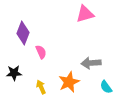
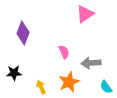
pink triangle: rotated 18 degrees counterclockwise
pink semicircle: moved 23 px right
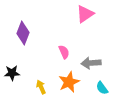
black star: moved 2 px left
cyan semicircle: moved 4 px left, 1 px down
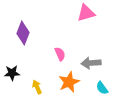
pink triangle: moved 1 px right, 1 px up; rotated 18 degrees clockwise
pink semicircle: moved 4 px left, 2 px down
yellow arrow: moved 4 px left
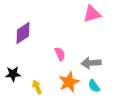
pink triangle: moved 6 px right, 1 px down
purple diamond: rotated 35 degrees clockwise
black star: moved 1 px right, 1 px down
cyan semicircle: moved 8 px left, 2 px up
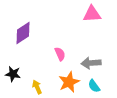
pink triangle: rotated 12 degrees clockwise
black star: rotated 14 degrees clockwise
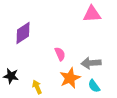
black star: moved 2 px left, 2 px down
orange star: moved 1 px right, 4 px up
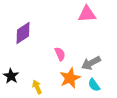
pink triangle: moved 5 px left
gray arrow: rotated 24 degrees counterclockwise
black star: rotated 21 degrees clockwise
cyan semicircle: moved 1 px up
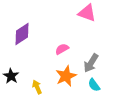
pink triangle: moved 1 px up; rotated 24 degrees clockwise
purple diamond: moved 1 px left, 1 px down
pink semicircle: moved 2 px right, 5 px up; rotated 96 degrees counterclockwise
gray arrow: rotated 30 degrees counterclockwise
orange star: moved 4 px left, 2 px up
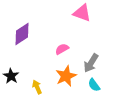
pink triangle: moved 5 px left
